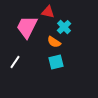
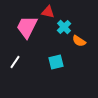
orange semicircle: moved 25 px right, 1 px up
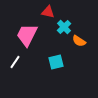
pink trapezoid: moved 8 px down
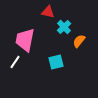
pink trapezoid: moved 2 px left, 5 px down; rotated 15 degrees counterclockwise
orange semicircle: rotated 96 degrees clockwise
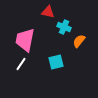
cyan cross: rotated 24 degrees counterclockwise
white line: moved 6 px right, 2 px down
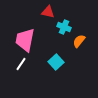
cyan square: rotated 28 degrees counterclockwise
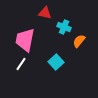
red triangle: moved 3 px left, 1 px down
